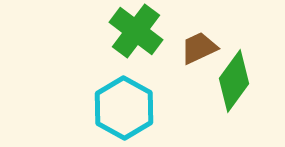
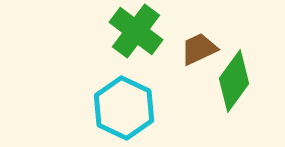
brown trapezoid: moved 1 px down
cyan hexagon: rotated 4 degrees counterclockwise
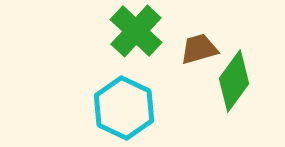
green cross: rotated 6 degrees clockwise
brown trapezoid: rotated 9 degrees clockwise
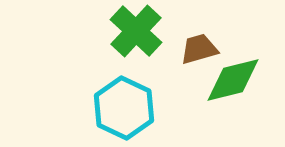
green diamond: moved 1 px left, 1 px up; rotated 40 degrees clockwise
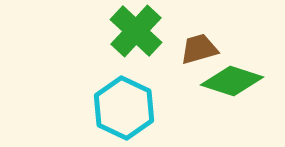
green diamond: moved 1 px left, 1 px down; rotated 32 degrees clockwise
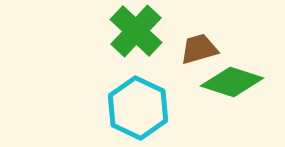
green diamond: moved 1 px down
cyan hexagon: moved 14 px right
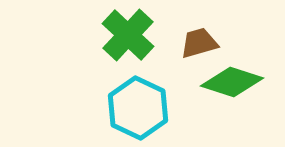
green cross: moved 8 px left, 4 px down
brown trapezoid: moved 6 px up
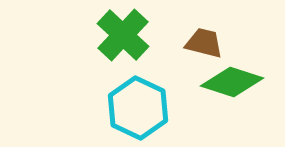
green cross: moved 5 px left
brown trapezoid: moved 5 px right; rotated 30 degrees clockwise
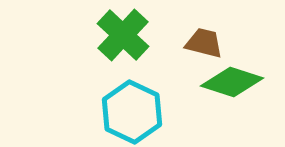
cyan hexagon: moved 6 px left, 4 px down
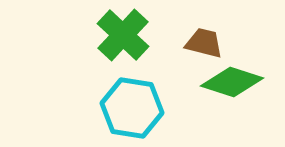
cyan hexagon: moved 4 px up; rotated 16 degrees counterclockwise
